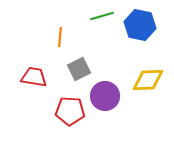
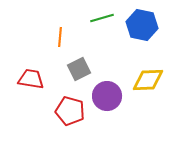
green line: moved 2 px down
blue hexagon: moved 2 px right
red trapezoid: moved 3 px left, 2 px down
purple circle: moved 2 px right
red pentagon: rotated 12 degrees clockwise
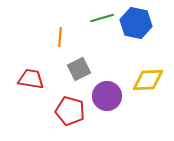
blue hexagon: moved 6 px left, 2 px up
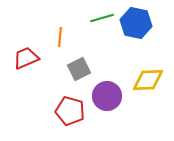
red trapezoid: moved 5 px left, 21 px up; rotated 32 degrees counterclockwise
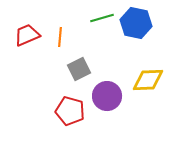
red trapezoid: moved 1 px right, 23 px up
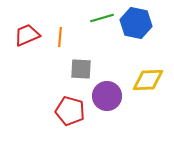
gray square: moved 2 px right; rotated 30 degrees clockwise
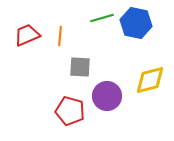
orange line: moved 1 px up
gray square: moved 1 px left, 2 px up
yellow diamond: moved 2 px right; rotated 12 degrees counterclockwise
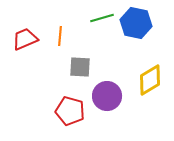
red trapezoid: moved 2 px left, 4 px down
yellow diamond: rotated 16 degrees counterclockwise
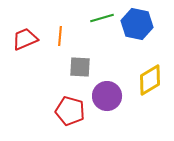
blue hexagon: moved 1 px right, 1 px down
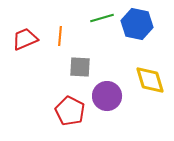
yellow diamond: rotated 76 degrees counterclockwise
red pentagon: rotated 12 degrees clockwise
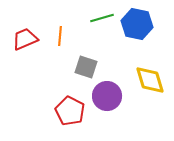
gray square: moved 6 px right; rotated 15 degrees clockwise
